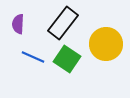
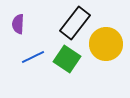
black rectangle: moved 12 px right
blue line: rotated 50 degrees counterclockwise
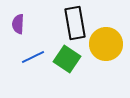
black rectangle: rotated 48 degrees counterclockwise
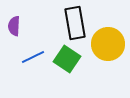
purple semicircle: moved 4 px left, 2 px down
yellow circle: moved 2 px right
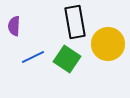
black rectangle: moved 1 px up
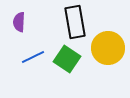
purple semicircle: moved 5 px right, 4 px up
yellow circle: moved 4 px down
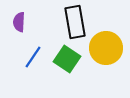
yellow circle: moved 2 px left
blue line: rotated 30 degrees counterclockwise
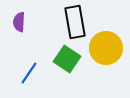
blue line: moved 4 px left, 16 px down
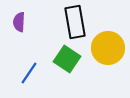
yellow circle: moved 2 px right
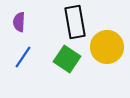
yellow circle: moved 1 px left, 1 px up
blue line: moved 6 px left, 16 px up
